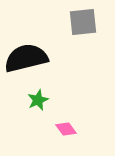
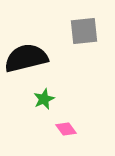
gray square: moved 1 px right, 9 px down
green star: moved 6 px right, 1 px up
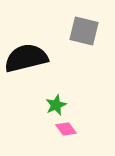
gray square: rotated 20 degrees clockwise
green star: moved 12 px right, 6 px down
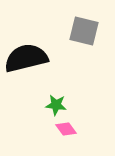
green star: rotated 30 degrees clockwise
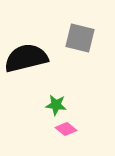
gray square: moved 4 px left, 7 px down
pink diamond: rotated 15 degrees counterclockwise
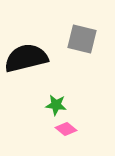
gray square: moved 2 px right, 1 px down
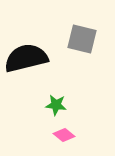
pink diamond: moved 2 px left, 6 px down
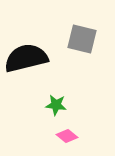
pink diamond: moved 3 px right, 1 px down
